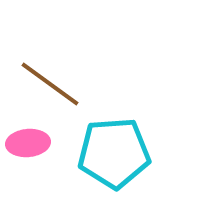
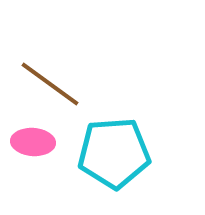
pink ellipse: moved 5 px right, 1 px up; rotated 9 degrees clockwise
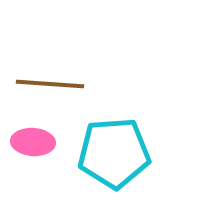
brown line: rotated 32 degrees counterclockwise
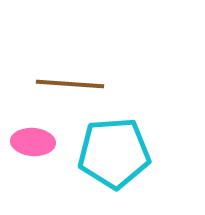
brown line: moved 20 px right
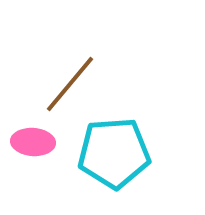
brown line: rotated 54 degrees counterclockwise
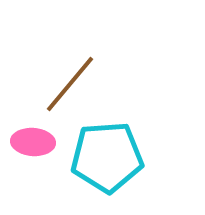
cyan pentagon: moved 7 px left, 4 px down
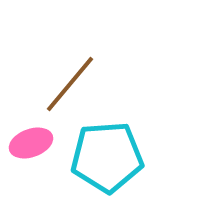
pink ellipse: moved 2 px left, 1 px down; rotated 24 degrees counterclockwise
